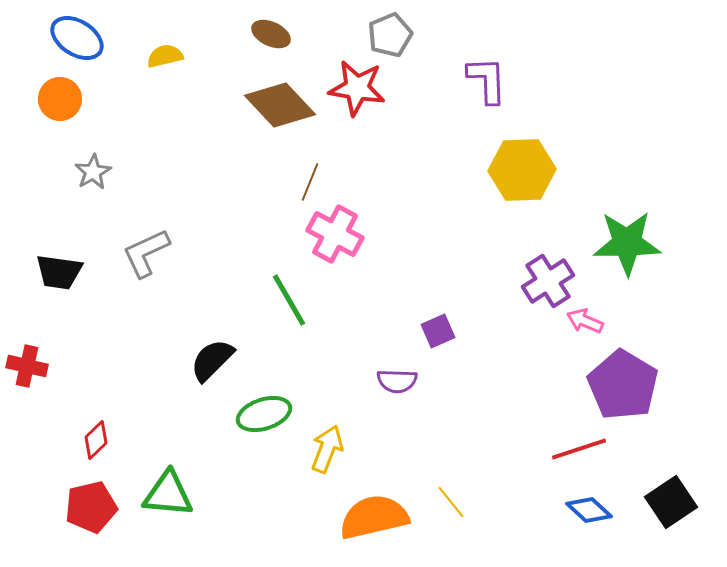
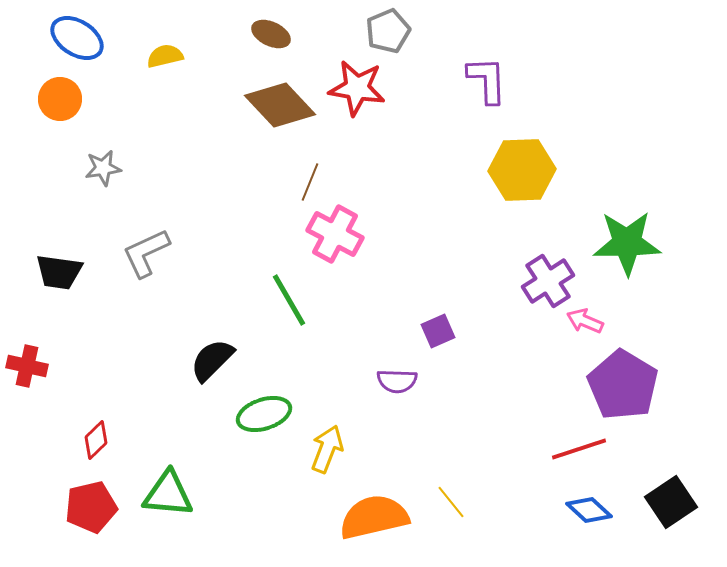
gray pentagon: moved 2 px left, 4 px up
gray star: moved 10 px right, 4 px up; rotated 21 degrees clockwise
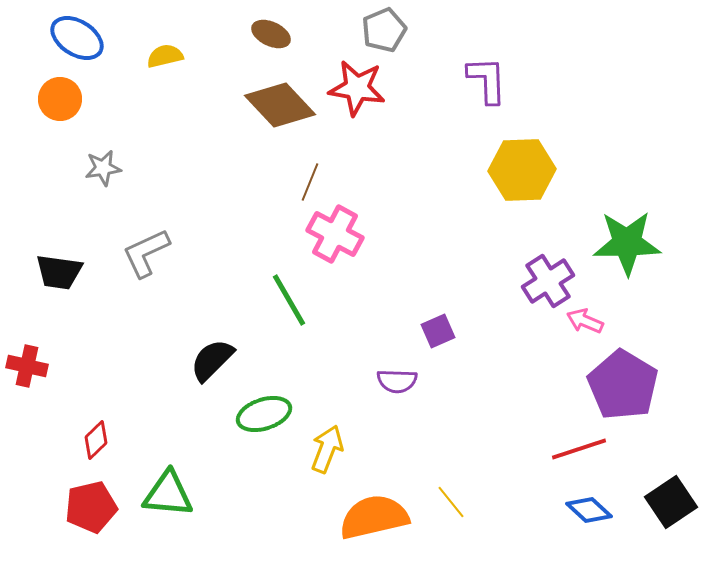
gray pentagon: moved 4 px left, 1 px up
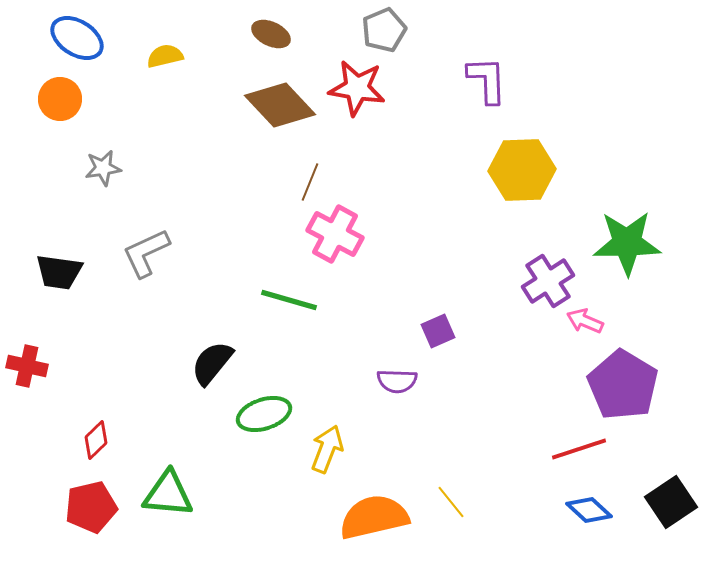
green line: rotated 44 degrees counterclockwise
black semicircle: moved 3 px down; rotated 6 degrees counterclockwise
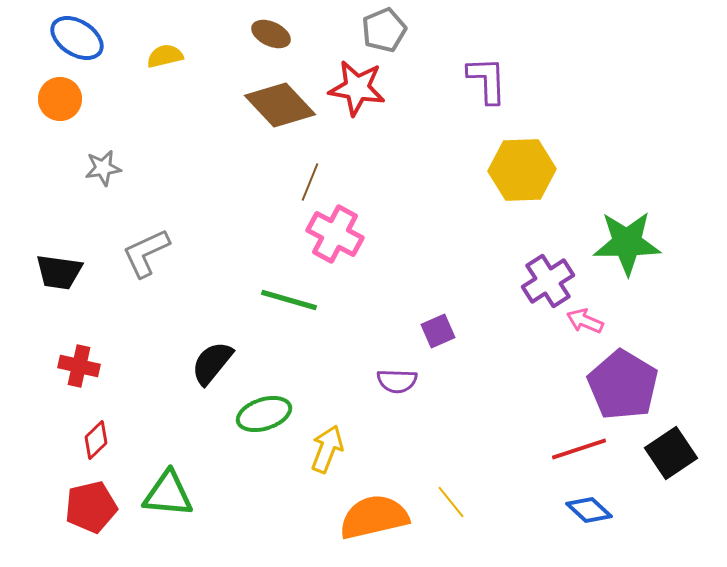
red cross: moved 52 px right
black square: moved 49 px up
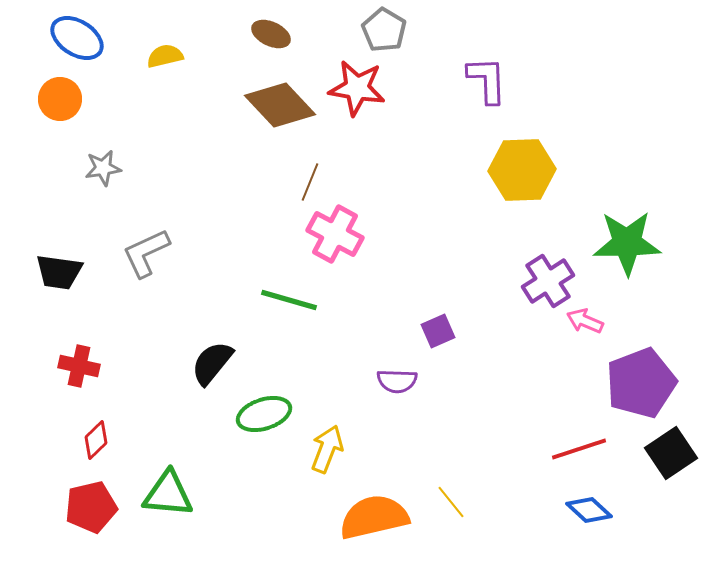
gray pentagon: rotated 18 degrees counterclockwise
purple pentagon: moved 18 px right, 2 px up; rotated 20 degrees clockwise
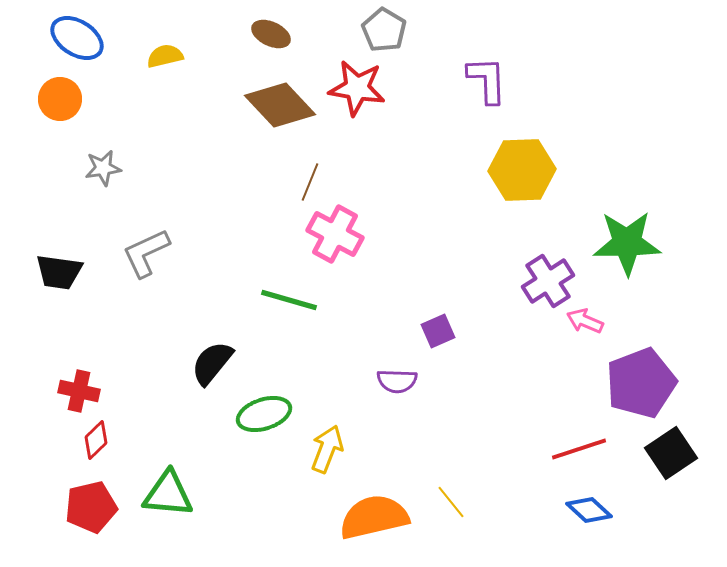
red cross: moved 25 px down
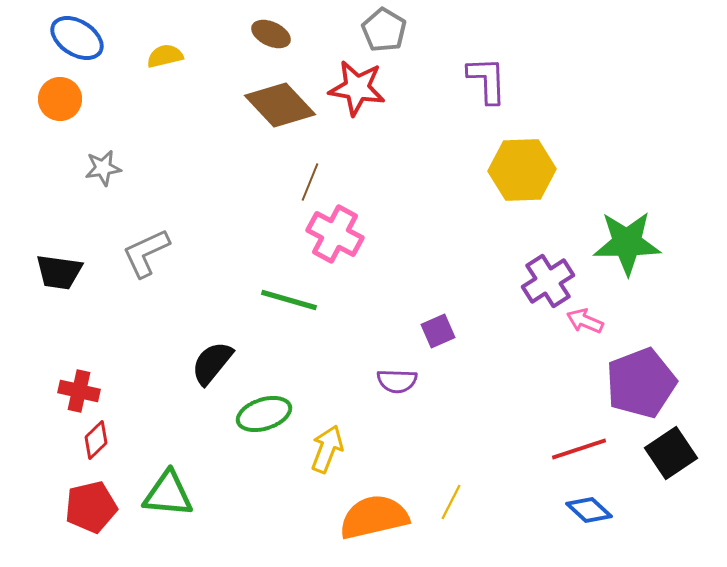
yellow line: rotated 66 degrees clockwise
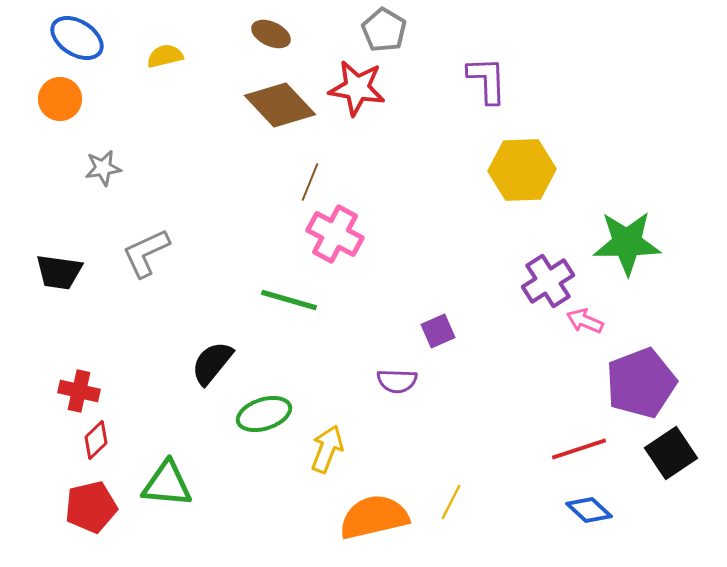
green triangle: moved 1 px left, 10 px up
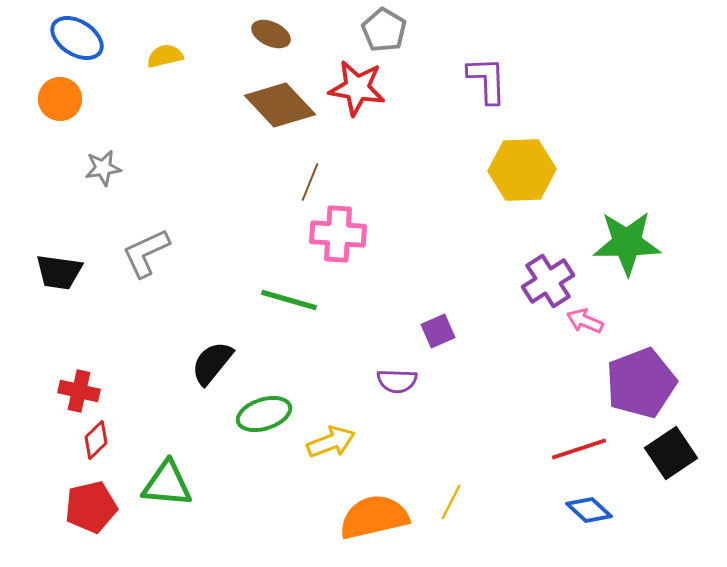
pink cross: moved 3 px right; rotated 24 degrees counterclockwise
yellow arrow: moved 4 px right, 7 px up; rotated 48 degrees clockwise
